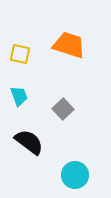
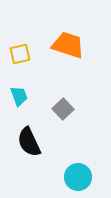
orange trapezoid: moved 1 px left
yellow square: rotated 25 degrees counterclockwise
black semicircle: rotated 152 degrees counterclockwise
cyan circle: moved 3 px right, 2 px down
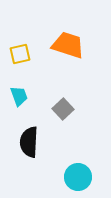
black semicircle: rotated 28 degrees clockwise
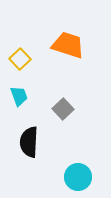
yellow square: moved 5 px down; rotated 30 degrees counterclockwise
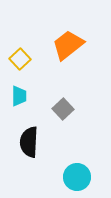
orange trapezoid: rotated 56 degrees counterclockwise
cyan trapezoid: rotated 20 degrees clockwise
cyan circle: moved 1 px left
